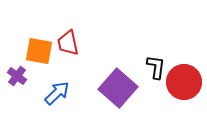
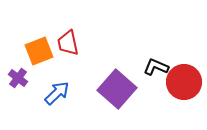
orange square: rotated 32 degrees counterclockwise
black L-shape: rotated 75 degrees counterclockwise
purple cross: moved 1 px right, 2 px down
purple square: moved 1 px left, 1 px down
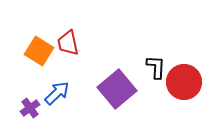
orange square: rotated 36 degrees counterclockwise
black L-shape: rotated 70 degrees clockwise
purple cross: moved 12 px right, 30 px down; rotated 18 degrees clockwise
purple square: rotated 9 degrees clockwise
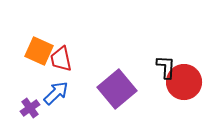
red trapezoid: moved 7 px left, 16 px down
orange square: rotated 8 degrees counterclockwise
black L-shape: moved 10 px right
blue arrow: moved 1 px left
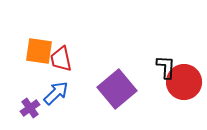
orange square: rotated 16 degrees counterclockwise
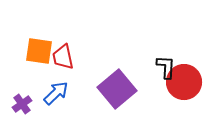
red trapezoid: moved 2 px right, 2 px up
purple cross: moved 8 px left, 4 px up
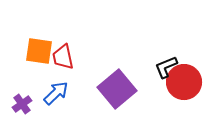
black L-shape: rotated 115 degrees counterclockwise
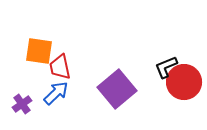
red trapezoid: moved 3 px left, 10 px down
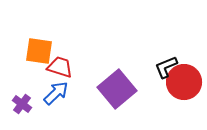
red trapezoid: rotated 120 degrees clockwise
purple cross: rotated 18 degrees counterclockwise
